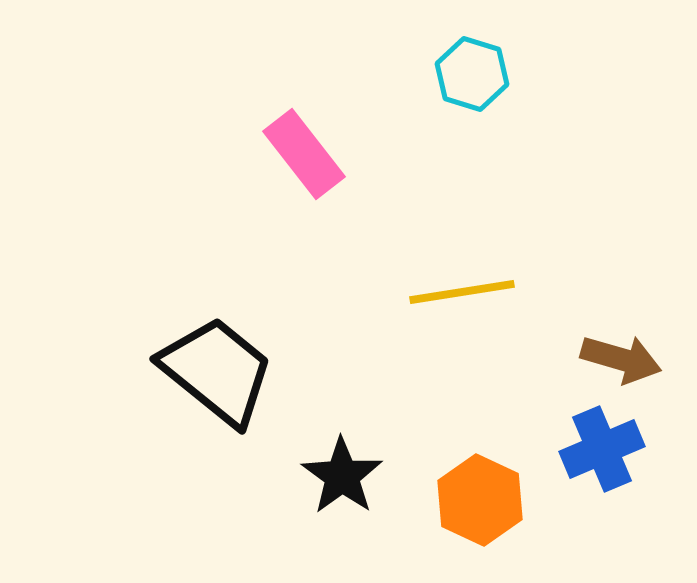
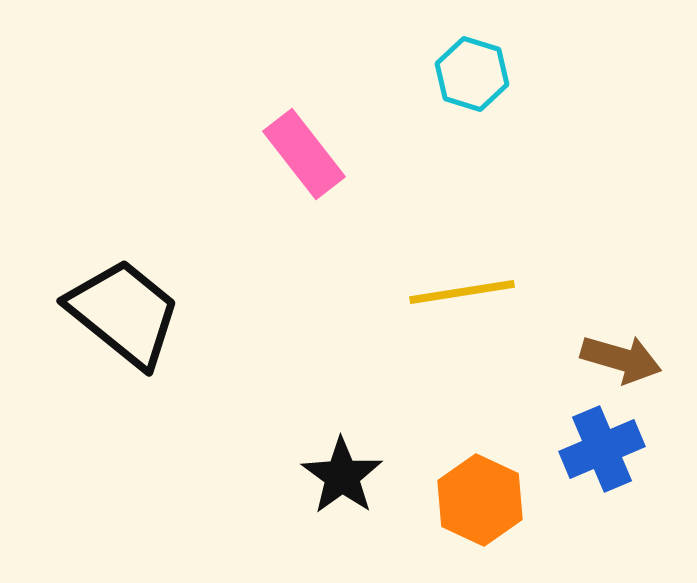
black trapezoid: moved 93 px left, 58 px up
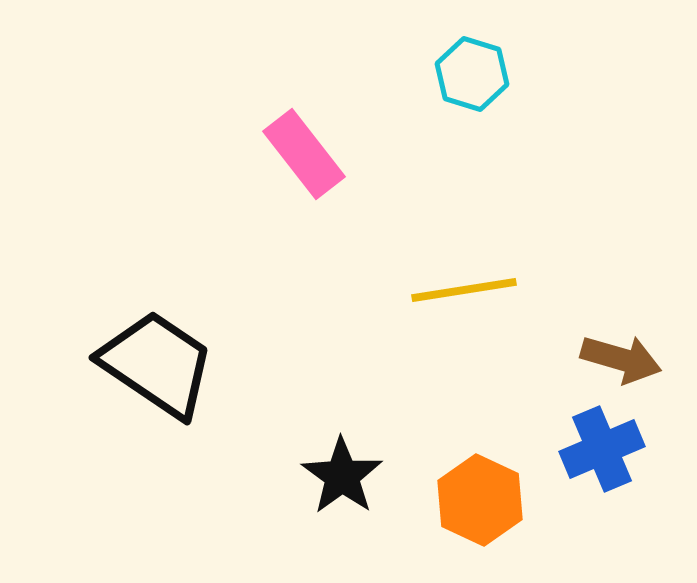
yellow line: moved 2 px right, 2 px up
black trapezoid: moved 33 px right, 51 px down; rotated 5 degrees counterclockwise
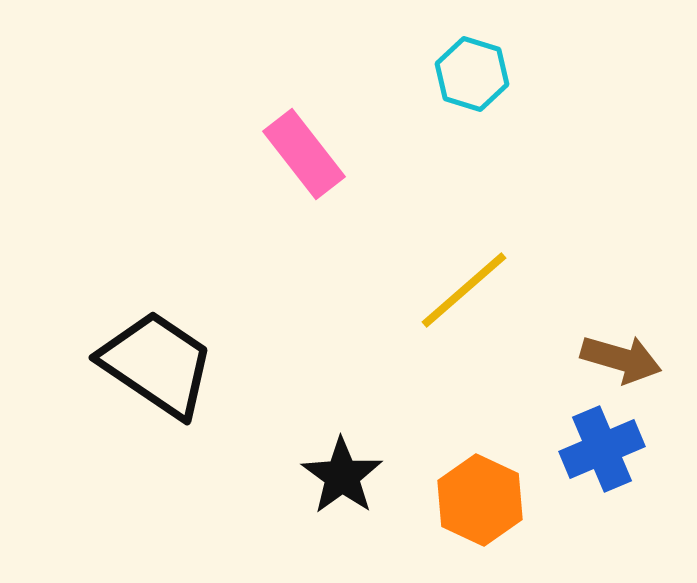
yellow line: rotated 32 degrees counterclockwise
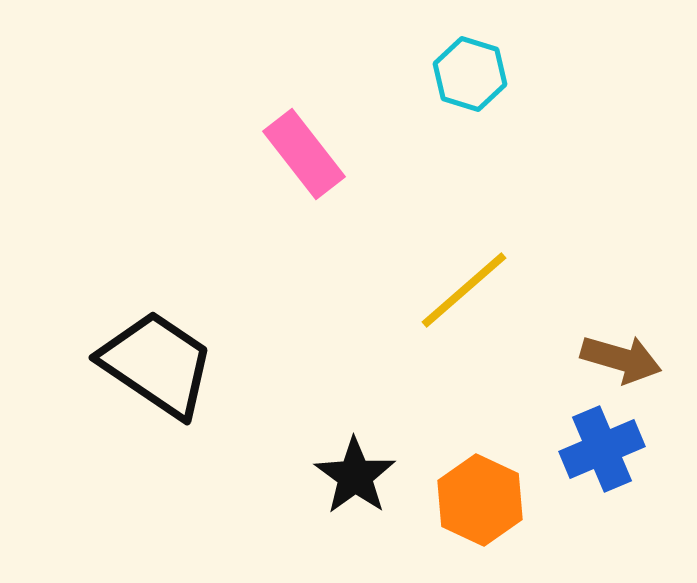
cyan hexagon: moved 2 px left
black star: moved 13 px right
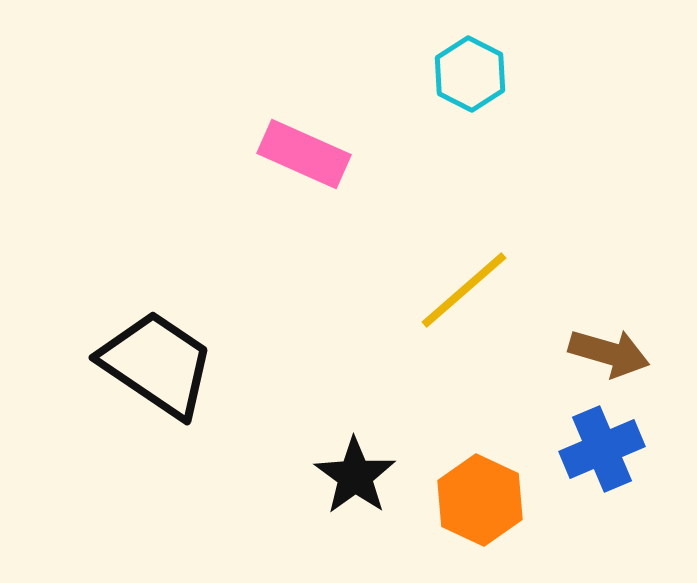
cyan hexagon: rotated 10 degrees clockwise
pink rectangle: rotated 28 degrees counterclockwise
brown arrow: moved 12 px left, 6 px up
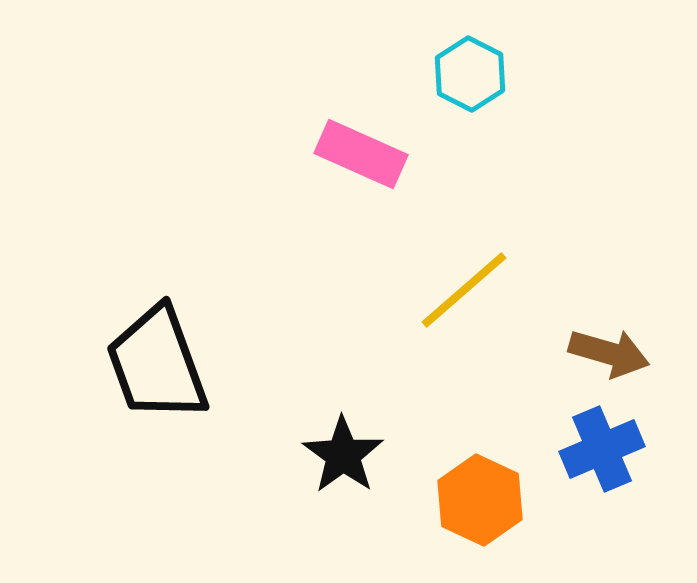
pink rectangle: moved 57 px right
black trapezoid: rotated 144 degrees counterclockwise
black star: moved 12 px left, 21 px up
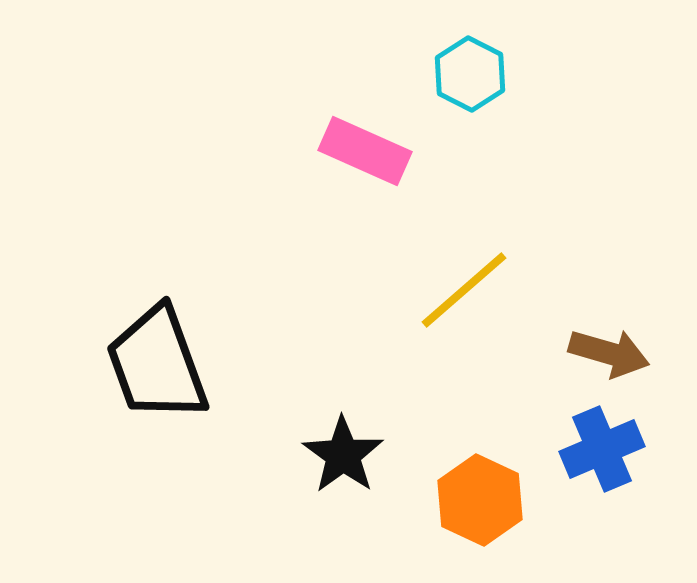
pink rectangle: moved 4 px right, 3 px up
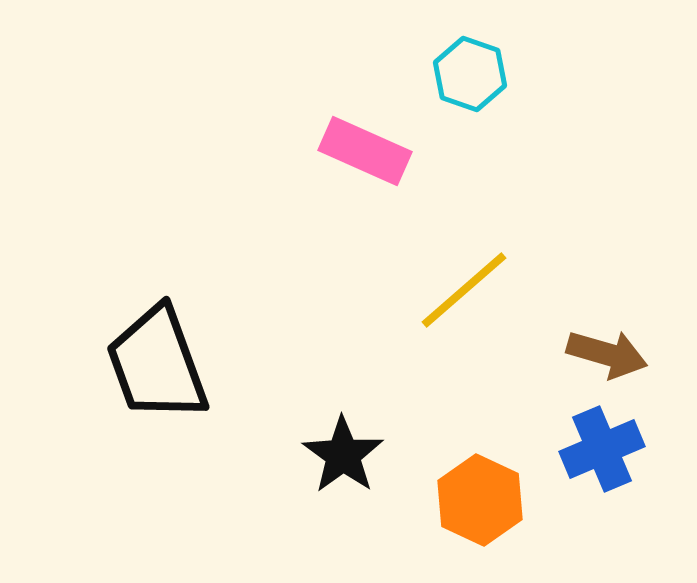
cyan hexagon: rotated 8 degrees counterclockwise
brown arrow: moved 2 px left, 1 px down
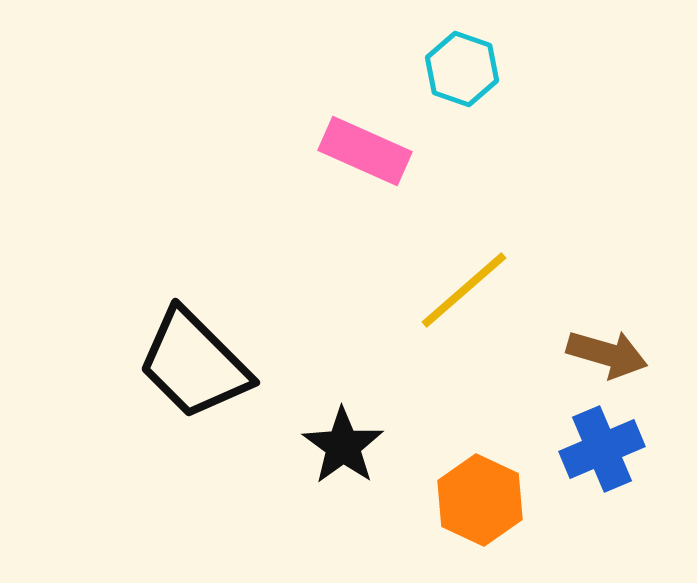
cyan hexagon: moved 8 px left, 5 px up
black trapezoid: moved 37 px right; rotated 25 degrees counterclockwise
black star: moved 9 px up
